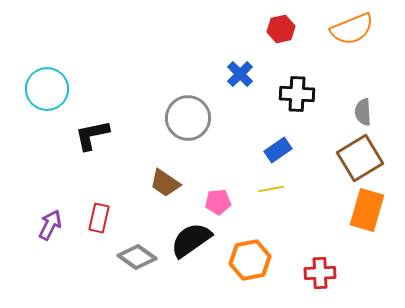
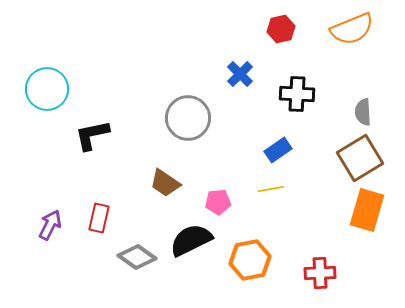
black semicircle: rotated 9 degrees clockwise
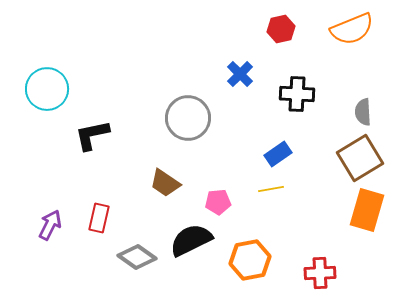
blue rectangle: moved 4 px down
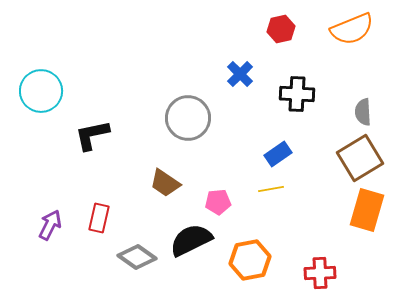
cyan circle: moved 6 px left, 2 px down
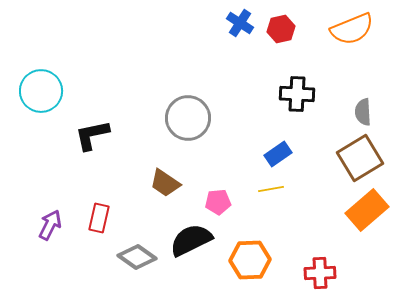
blue cross: moved 51 px up; rotated 12 degrees counterclockwise
orange rectangle: rotated 33 degrees clockwise
orange hexagon: rotated 9 degrees clockwise
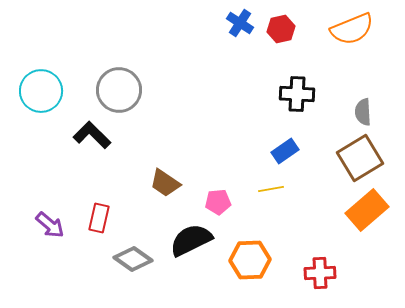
gray circle: moved 69 px left, 28 px up
black L-shape: rotated 57 degrees clockwise
blue rectangle: moved 7 px right, 3 px up
purple arrow: rotated 104 degrees clockwise
gray diamond: moved 4 px left, 2 px down
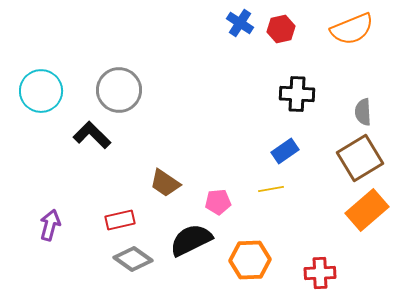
red rectangle: moved 21 px right, 2 px down; rotated 64 degrees clockwise
purple arrow: rotated 116 degrees counterclockwise
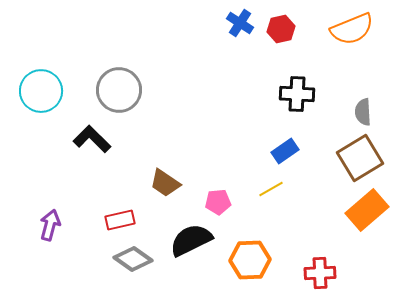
black L-shape: moved 4 px down
yellow line: rotated 20 degrees counterclockwise
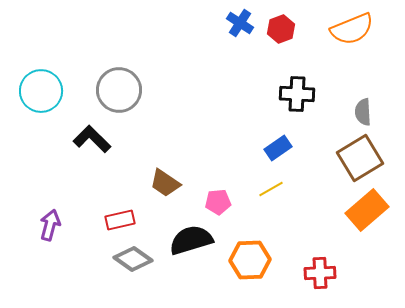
red hexagon: rotated 8 degrees counterclockwise
blue rectangle: moved 7 px left, 3 px up
black semicircle: rotated 9 degrees clockwise
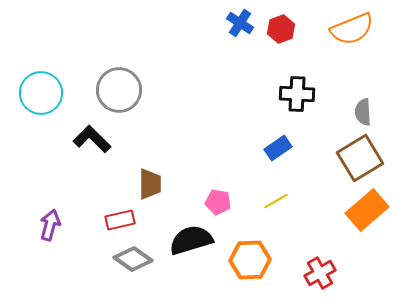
cyan circle: moved 2 px down
brown trapezoid: moved 15 px left, 1 px down; rotated 124 degrees counterclockwise
yellow line: moved 5 px right, 12 px down
pink pentagon: rotated 15 degrees clockwise
red cross: rotated 28 degrees counterclockwise
